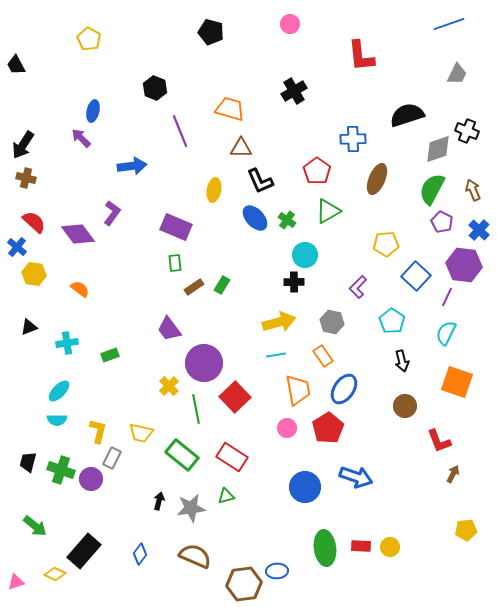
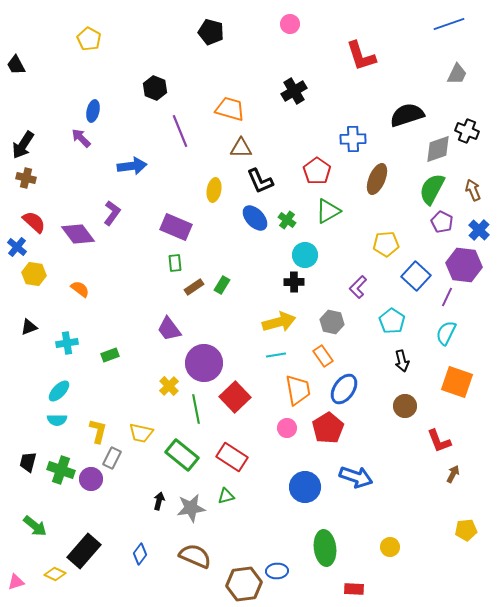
red L-shape at (361, 56): rotated 12 degrees counterclockwise
red rectangle at (361, 546): moved 7 px left, 43 px down
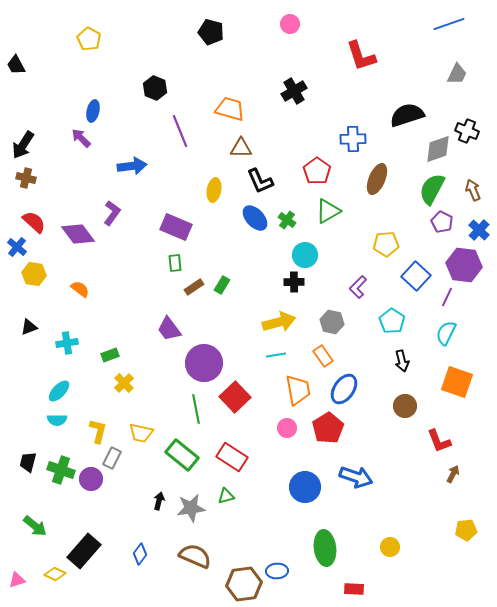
yellow cross at (169, 386): moved 45 px left, 3 px up
pink triangle at (16, 582): moved 1 px right, 2 px up
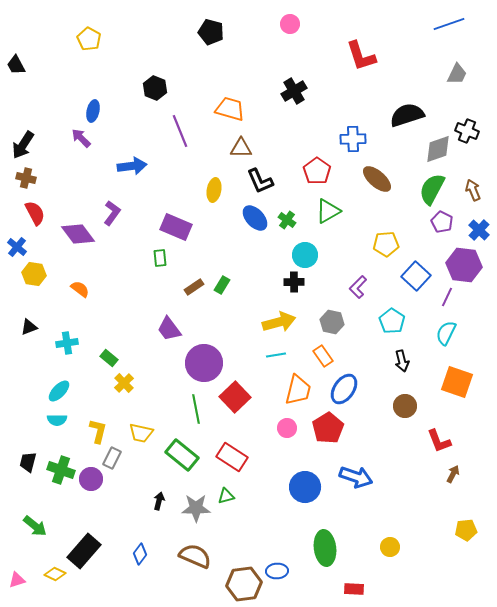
brown ellipse at (377, 179): rotated 72 degrees counterclockwise
red semicircle at (34, 222): moved 1 px right, 9 px up; rotated 20 degrees clockwise
green rectangle at (175, 263): moved 15 px left, 5 px up
green rectangle at (110, 355): moved 1 px left, 3 px down; rotated 60 degrees clockwise
orange trapezoid at (298, 390): rotated 24 degrees clockwise
gray star at (191, 508): moved 5 px right; rotated 8 degrees clockwise
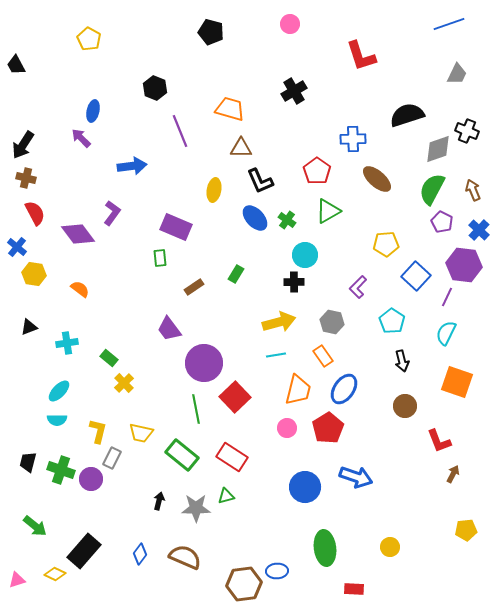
green rectangle at (222, 285): moved 14 px right, 11 px up
brown semicircle at (195, 556): moved 10 px left, 1 px down
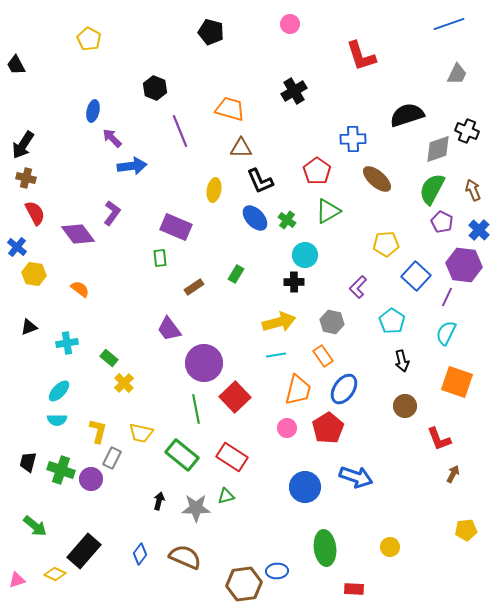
purple arrow at (81, 138): moved 31 px right
red L-shape at (439, 441): moved 2 px up
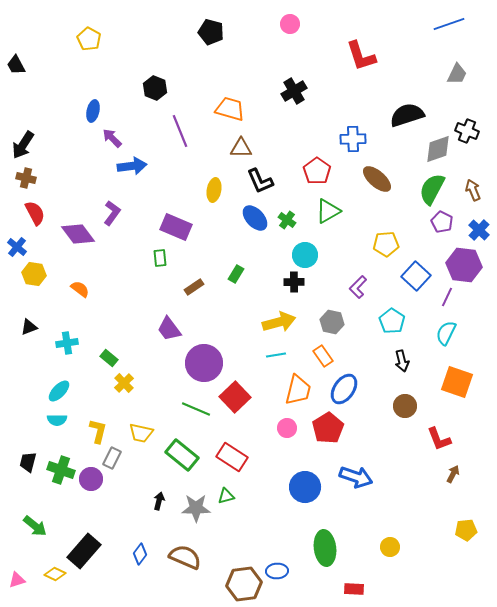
green line at (196, 409): rotated 56 degrees counterclockwise
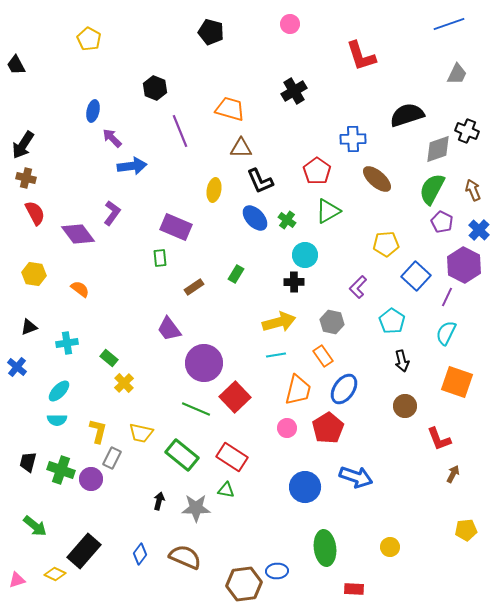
blue cross at (17, 247): moved 120 px down
purple hexagon at (464, 265): rotated 20 degrees clockwise
green triangle at (226, 496): moved 6 px up; rotated 24 degrees clockwise
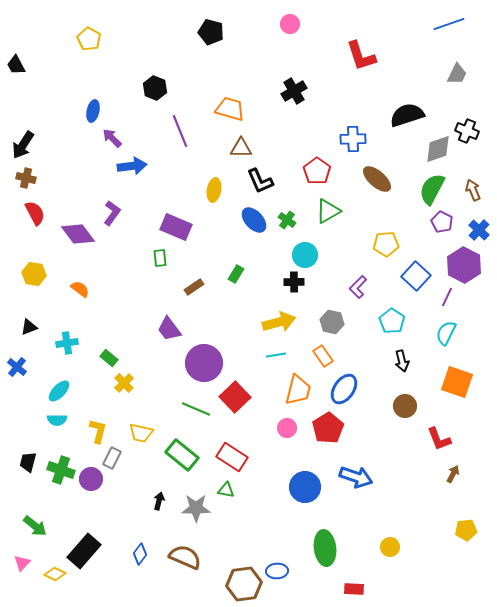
blue ellipse at (255, 218): moved 1 px left, 2 px down
pink triangle at (17, 580): moved 5 px right, 17 px up; rotated 30 degrees counterclockwise
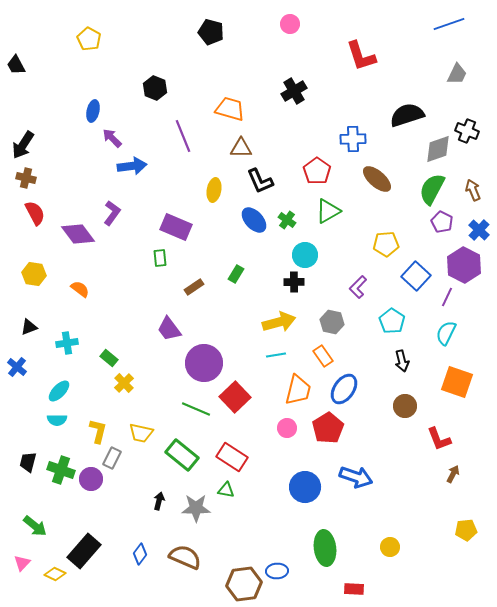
purple line at (180, 131): moved 3 px right, 5 px down
